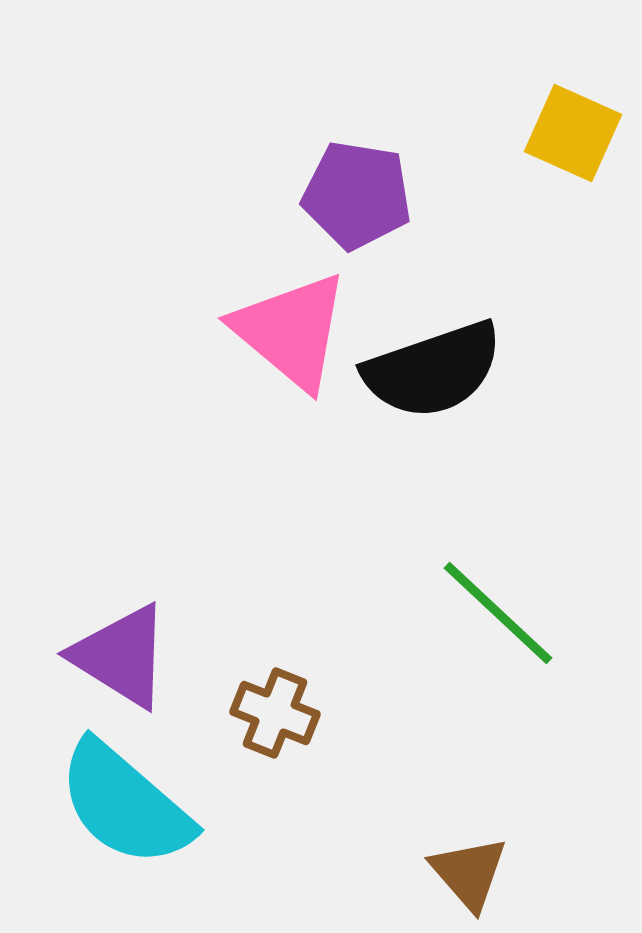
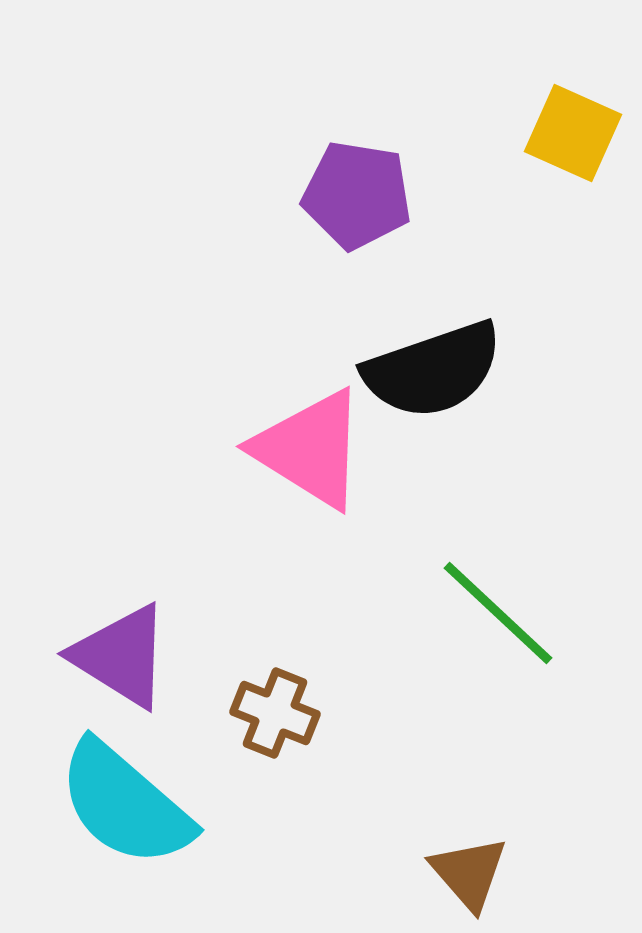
pink triangle: moved 19 px right, 118 px down; rotated 8 degrees counterclockwise
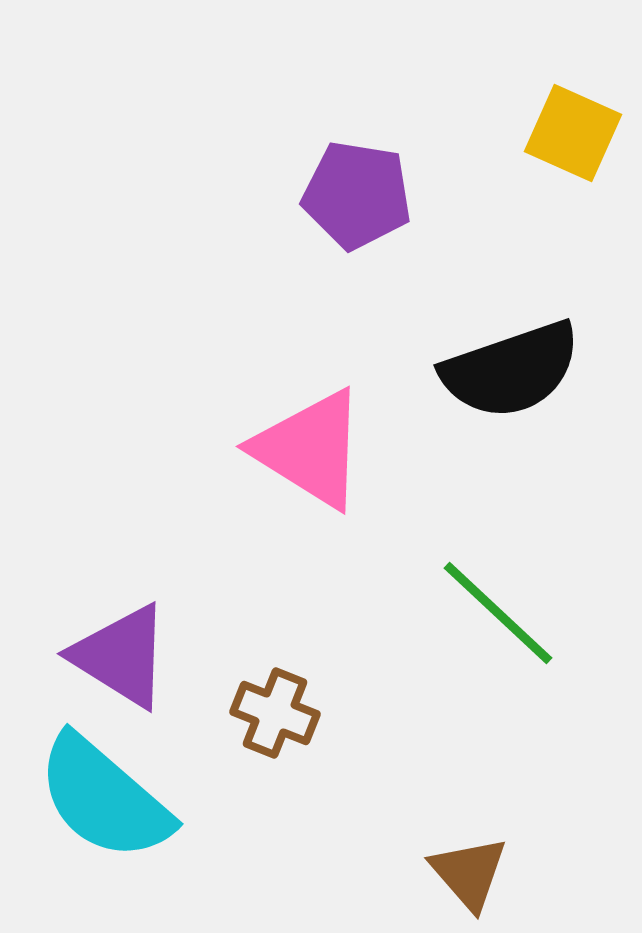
black semicircle: moved 78 px right
cyan semicircle: moved 21 px left, 6 px up
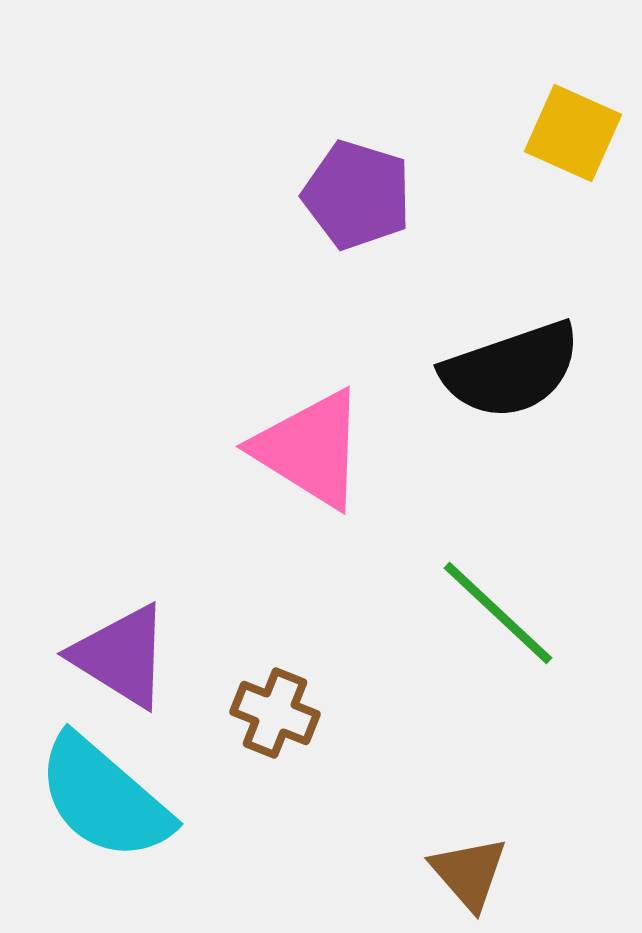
purple pentagon: rotated 8 degrees clockwise
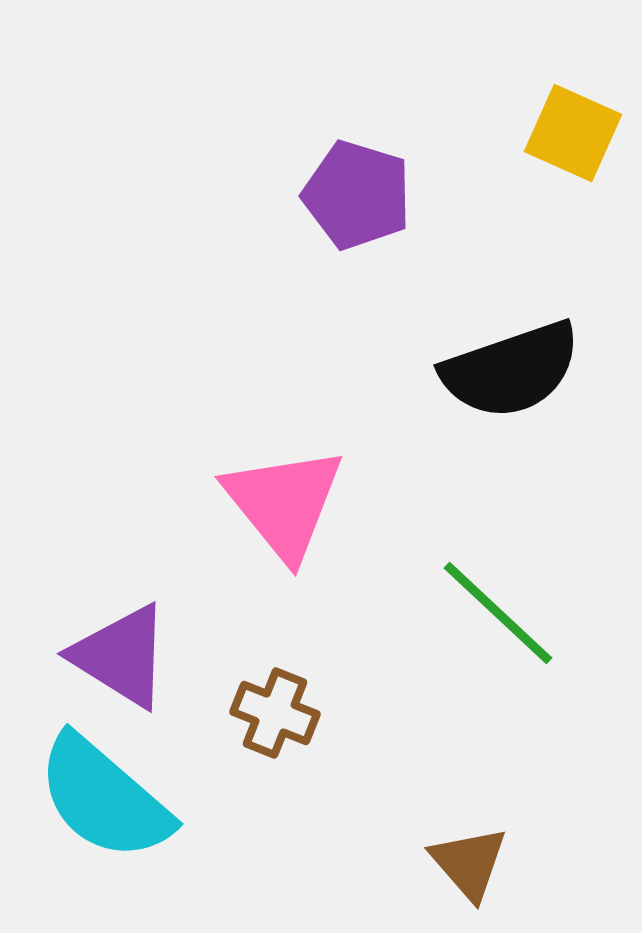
pink triangle: moved 26 px left, 54 px down; rotated 19 degrees clockwise
brown triangle: moved 10 px up
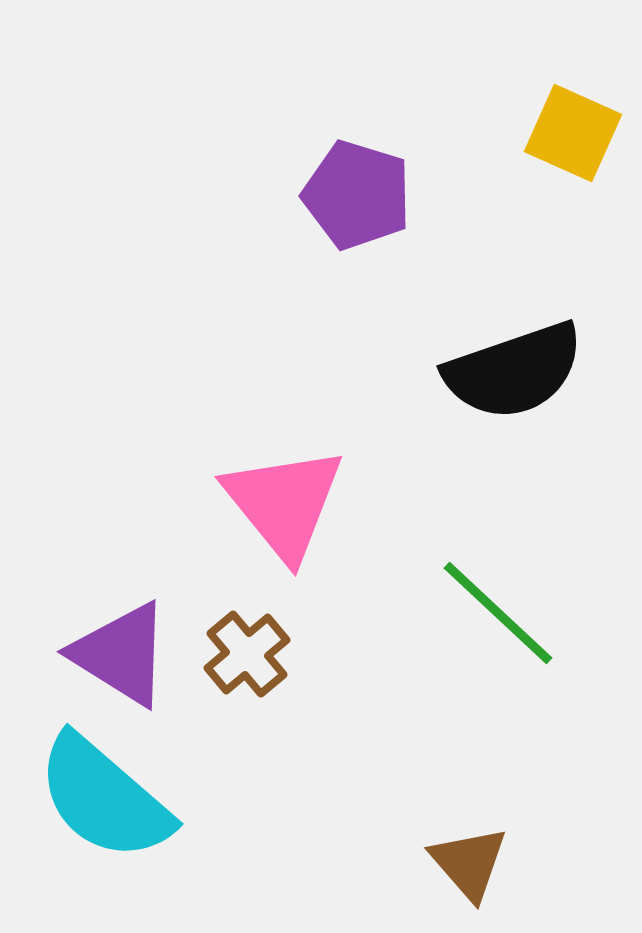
black semicircle: moved 3 px right, 1 px down
purple triangle: moved 2 px up
brown cross: moved 28 px left, 59 px up; rotated 28 degrees clockwise
